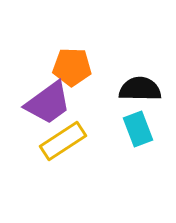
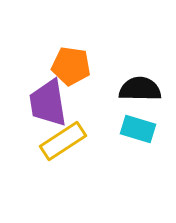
orange pentagon: moved 1 px left, 1 px up; rotated 6 degrees clockwise
purple trapezoid: rotated 117 degrees clockwise
cyan rectangle: rotated 52 degrees counterclockwise
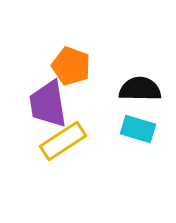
orange pentagon: rotated 12 degrees clockwise
purple trapezoid: moved 1 px down
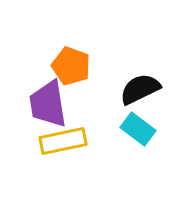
black semicircle: rotated 27 degrees counterclockwise
cyan rectangle: rotated 20 degrees clockwise
yellow rectangle: rotated 21 degrees clockwise
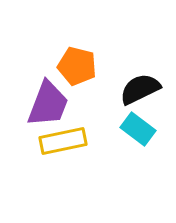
orange pentagon: moved 6 px right; rotated 6 degrees counterclockwise
purple trapezoid: rotated 150 degrees counterclockwise
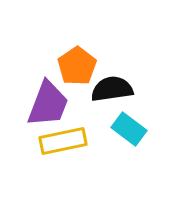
orange pentagon: rotated 24 degrees clockwise
black semicircle: moved 28 px left; rotated 18 degrees clockwise
cyan rectangle: moved 9 px left
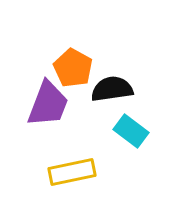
orange pentagon: moved 4 px left, 2 px down; rotated 9 degrees counterclockwise
cyan rectangle: moved 2 px right, 2 px down
yellow rectangle: moved 9 px right, 31 px down
